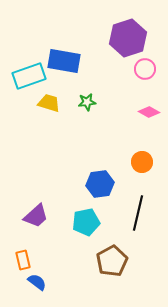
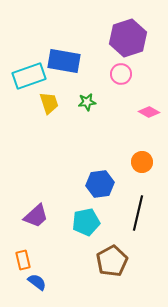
pink circle: moved 24 px left, 5 px down
yellow trapezoid: rotated 55 degrees clockwise
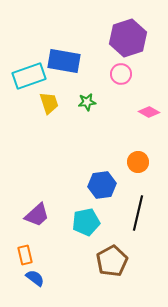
orange circle: moved 4 px left
blue hexagon: moved 2 px right, 1 px down
purple trapezoid: moved 1 px right, 1 px up
orange rectangle: moved 2 px right, 5 px up
blue semicircle: moved 2 px left, 4 px up
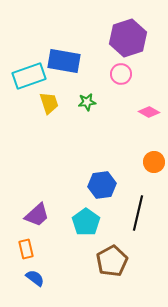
orange circle: moved 16 px right
cyan pentagon: rotated 24 degrees counterclockwise
orange rectangle: moved 1 px right, 6 px up
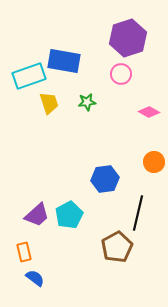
blue hexagon: moved 3 px right, 6 px up
cyan pentagon: moved 17 px left, 7 px up; rotated 8 degrees clockwise
orange rectangle: moved 2 px left, 3 px down
brown pentagon: moved 5 px right, 14 px up
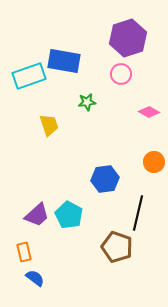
yellow trapezoid: moved 22 px down
cyan pentagon: rotated 16 degrees counterclockwise
brown pentagon: rotated 24 degrees counterclockwise
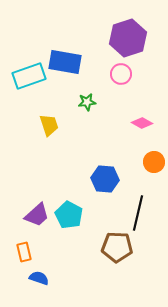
blue rectangle: moved 1 px right, 1 px down
pink diamond: moved 7 px left, 11 px down
blue hexagon: rotated 12 degrees clockwise
brown pentagon: rotated 16 degrees counterclockwise
blue semicircle: moved 4 px right; rotated 18 degrees counterclockwise
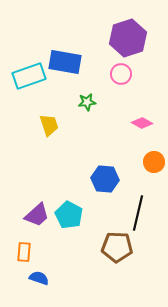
orange rectangle: rotated 18 degrees clockwise
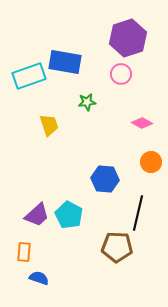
orange circle: moved 3 px left
